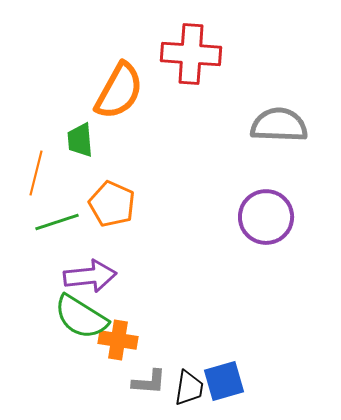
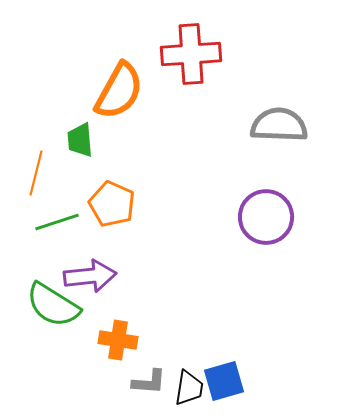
red cross: rotated 8 degrees counterclockwise
green semicircle: moved 28 px left, 12 px up
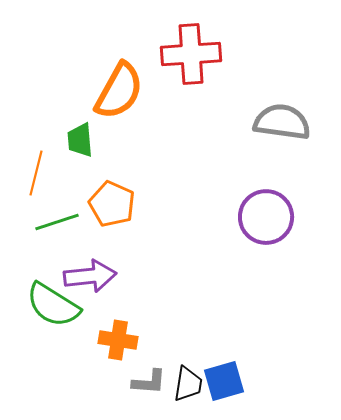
gray semicircle: moved 3 px right, 3 px up; rotated 6 degrees clockwise
black trapezoid: moved 1 px left, 4 px up
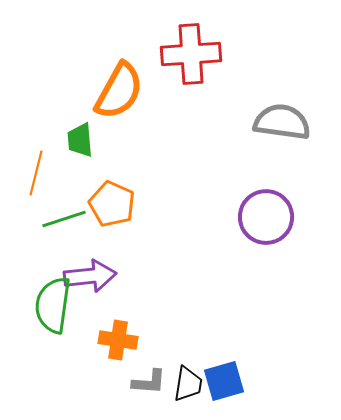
green line: moved 7 px right, 3 px up
green semicircle: rotated 66 degrees clockwise
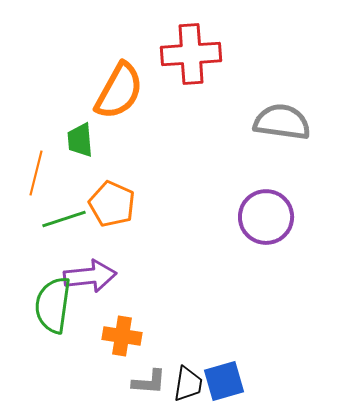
orange cross: moved 4 px right, 4 px up
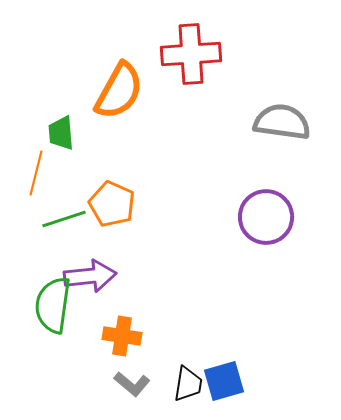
green trapezoid: moved 19 px left, 7 px up
gray L-shape: moved 17 px left, 2 px down; rotated 36 degrees clockwise
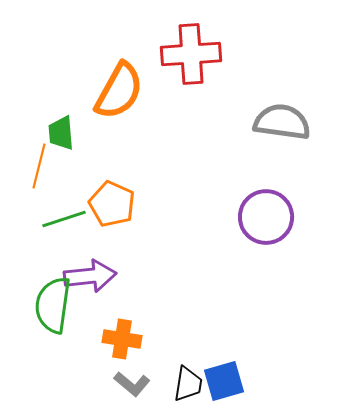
orange line: moved 3 px right, 7 px up
orange cross: moved 3 px down
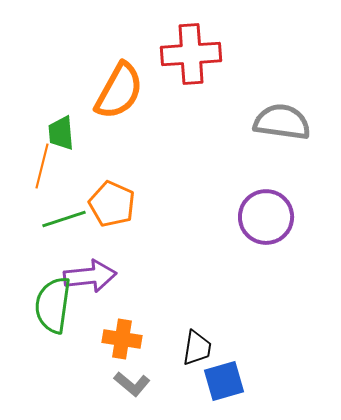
orange line: moved 3 px right
black trapezoid: moved 9 px right, 36 px up
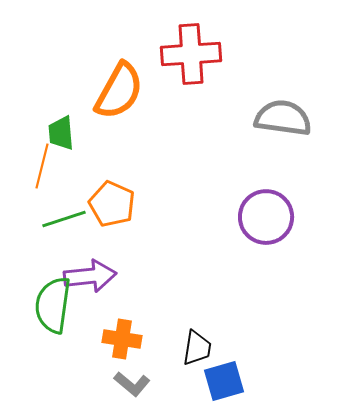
gray semicircle: moved 1 px right, 4 px up
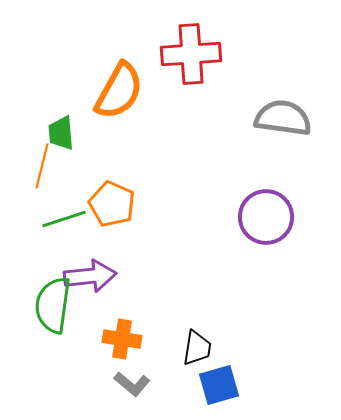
blue square: moved 5 px left, 4 px down
